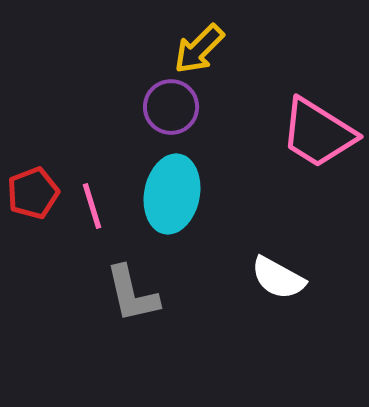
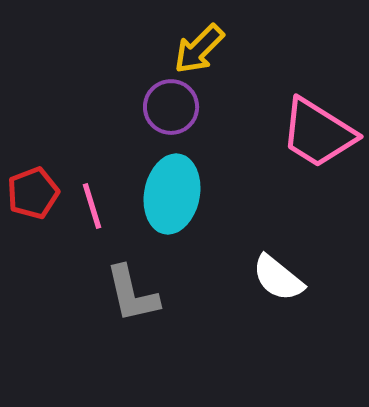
white semicircle: rotated 10 degrees clockwise
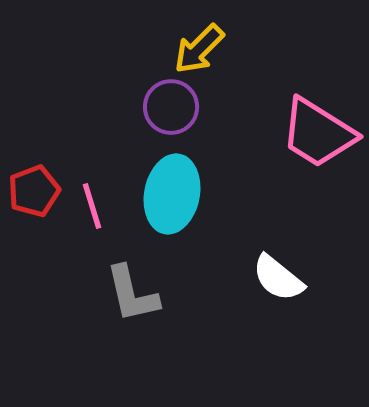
red pentagon: moved 1 px right, 2 px up
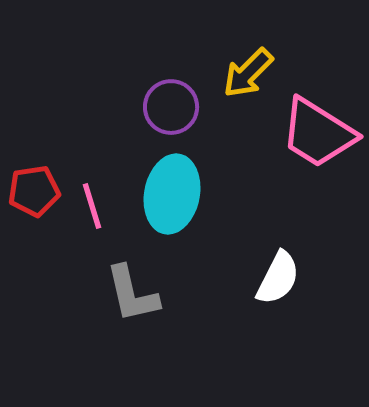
yellow arrow: moved 49 px right, 24 px down
red pentagon: rotated 12 degrees clockwise
white semicircle: rotated 102 degrees counterclockwise
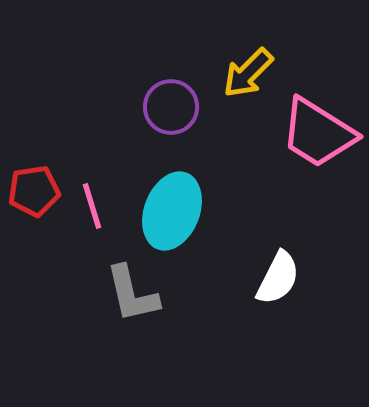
cyan ellipse: moved 17 px down; rotated 10 degrees clockwise
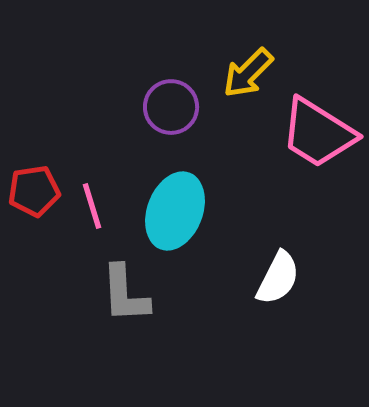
cyan ellipse: moved 3 px right
gray L-shape: moved 7 px left; rotated 10 degrees clockwise
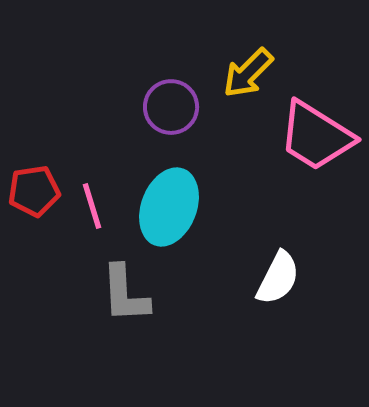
pink trapezoid: moved 2 px left, 3 px down
cyan ellipse: moved 6 px left, 4 px up
